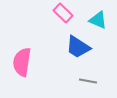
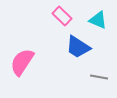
pink rectangle: moved 1 px left, 3 px down
pink semicircle: rotated 24 degrees clockwise
gray line: moved 11 px right, 4 px up
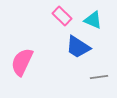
cyan triangle: moved 5 px left
pink semicircle: rotated 8 degrees counterclockwise
gray line: rotated 18 degrees counterclockwise
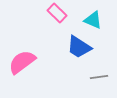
pink rectangle: moved 5 px left, 3 px up
blue trapezoid: moved 1 px right
pink semicircle: rotated 28 degrees clockwise
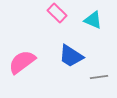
blue trapezoid: moved 8 px left, 9 px down
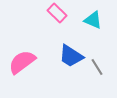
gray line: moved 2 px left, 10 px up; rotated 66 degrees clockwise
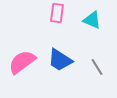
pink rectangle: rotated 54 degrees clockwise
cyan triangle: moved 1 px left
blue trapezoid: moved 11 px left, 4 px down
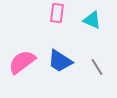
blue trapezoid: moved 1 px down
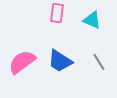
gray line: moved 2 px right, 5 px up
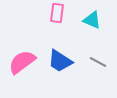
gray line: moved 1 px left; rotated 30 degrees counterclockwise
